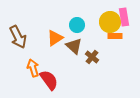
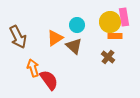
brown cross: moved 16 px right
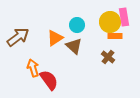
brown arrow: rotated 100 degrees counterclockwise
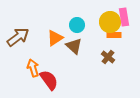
orange rectangle: moved 1 px left, 1 px up
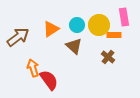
yellow circle: moved 11 px left, 3 px down
orange triangle: moved 4 px left, 9 px up
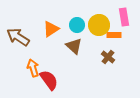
brown arrow: rotated 110 degrees counterclockwise
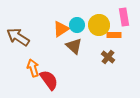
orange triangle: moved 10 px right
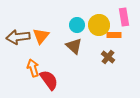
orange triangle: moved 20 px left, 7 px down; rotated 18 degrees counterclockwise
brown arrow: rotated 40 degrees counterclockwise
